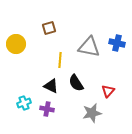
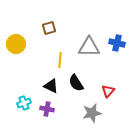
gray triangle: rotated 10 degrees counterclockwise
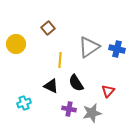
brown square: moved 1 px left; rotated 24 degrees counterclockwise
blue cross: moved 6 px down
gray triangle: rotated 35 degrees counterclockwise
purple cross: moved 22 px right
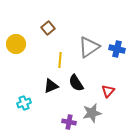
black triangle: rotated 49 degrees counterclockwise
purple cross: moved 13 px down
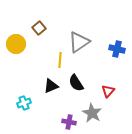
brown square: moved 9 px left
gray triangle: moved 10 px left, 5 px up
gray star: rotated 30 degrees counterclockwise
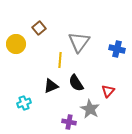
gray triangle: rotated 20 degrees counterclockwise
gray star: moved 2 px left, 4 px up
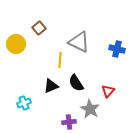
gray triangle: rotated 40 degrees counterclockwise
purple cross: rotated 16 degrees counterclockwise
